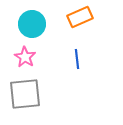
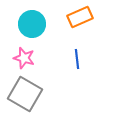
pink star: moved 1 px left, 1 px down; rotated 15 degrees counterclockwise
gray square: rotated 36 degrees clockwise
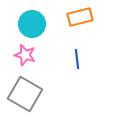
orange rectangle: rotated 10 degrees clockwise
pink star: moved 1 px right, 3 px up
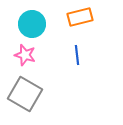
blue line: moved 4 px up
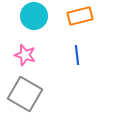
orange rectangle: moved 1 px up
cyan circle: moved 2 px right, 8 px up
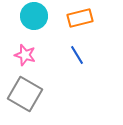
orange rectangle: moved 2 px down
blue line: rotated 24 degrees counterclockwise
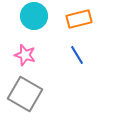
orange rectangle: moved 1 px left, 1 px down
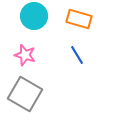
orange rectangle: rotated 30 degrees clockwise
